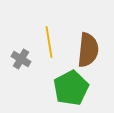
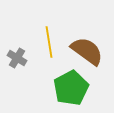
brown semicircle: moved 1 px left, 1 px down; rotated 60 degrees counterclockwise
gray cross: moved 4 px left, 1 px up
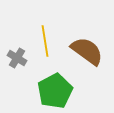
yellow line: moved 4 px left, 1 px up
green pentagon: moved 16 px left, 3 px down
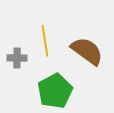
gray cross: rotated 30 degrees counterclockwise
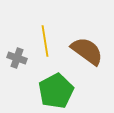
gray cross: rotated 18 degrees clockwise
green pentagon: moved 1 px right
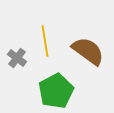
brown semicircle: moved 1 px right
gray cross: rotated 18 degrees clockwise
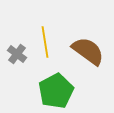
yellow line: moved 1 px down
gray cross: moved 4 px up
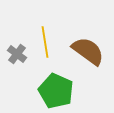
green pentagon: rotated 20 degrees counterclockwise
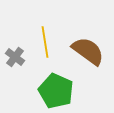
gray cross: moved 2 px left, 3 px down
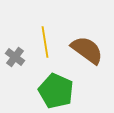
brown semicircle: moved 1 px left, 1 px up
